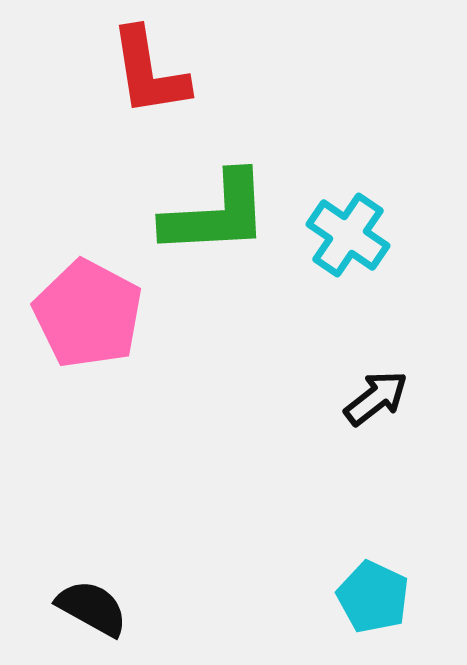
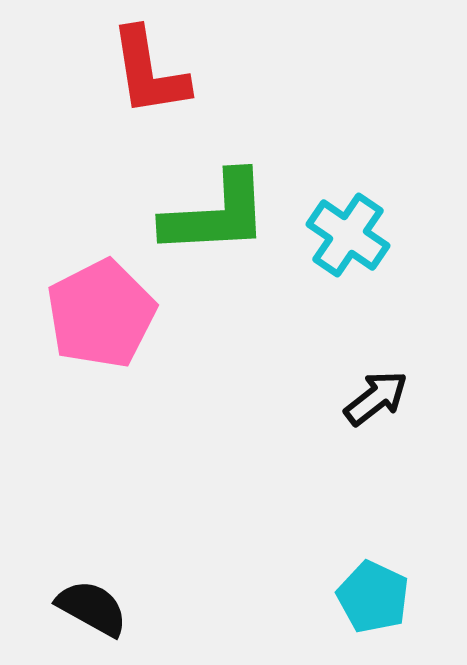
pink pentagon: moved 13 px right; rotated 17 degrees clockwise
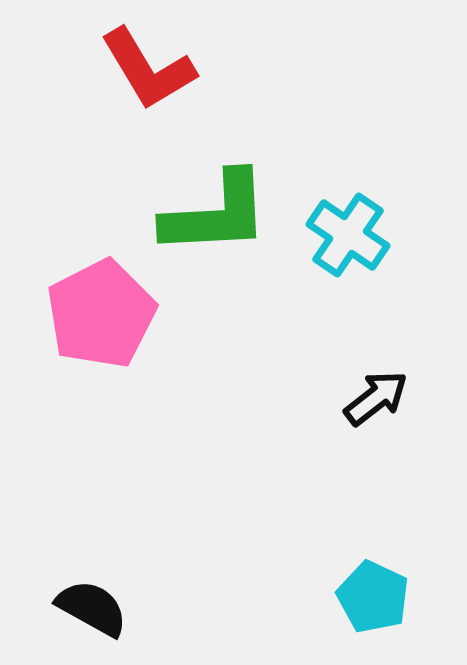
red L-shape: moved 1 px left, 3 px up; rotated 22 degrees counterclockwise
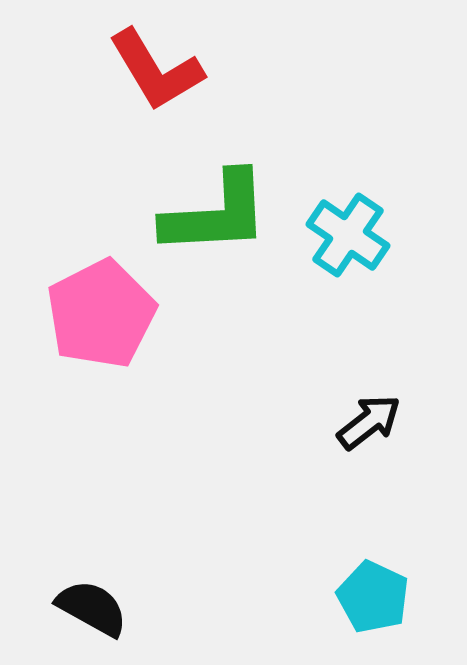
red L-shape: moved 8 px right, 1 px down
black arrow: moved 7 px left, 24 px down
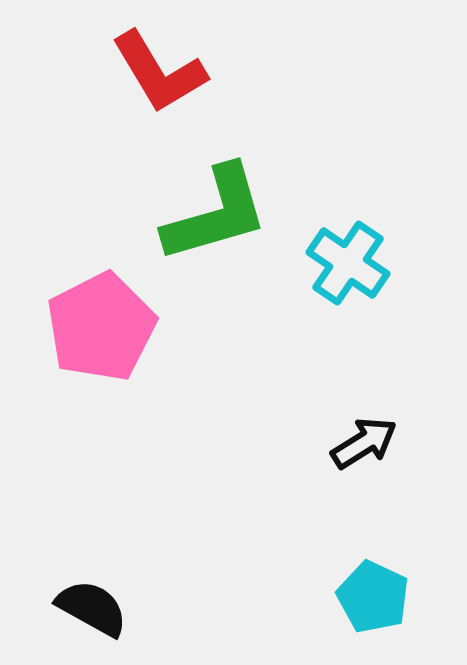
red L-shape: moved 3 px right, 2 px down
green L-shape: rotated 13 degrees counterclockwise
cyan cross: moved 28 px down
pink pentagon: moved 13 px down
black arrow: moved 5 px left, 21 px down; rotated 6 degrees clockwise
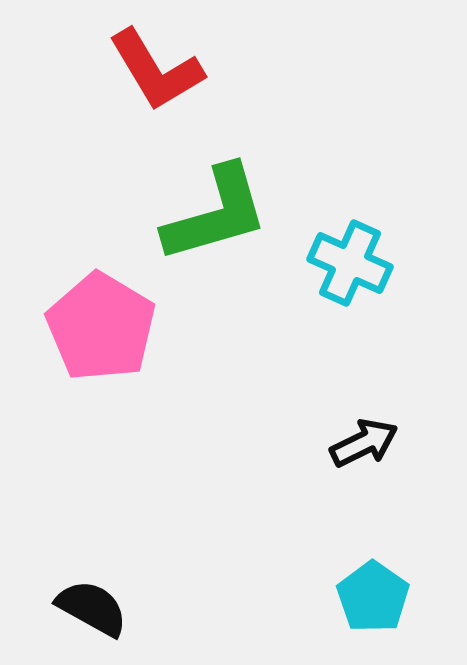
red L-shape: moved 3 px left, 2 px up
cyan cross: moved 2 px right; rotated 10 degrees counterclockwise
pink pentagon: rotated 14 degrees counterclockwise
black arrow: rotated 6 degrees clockwise
cyan pentagon: rotated 10 degrees clockwise
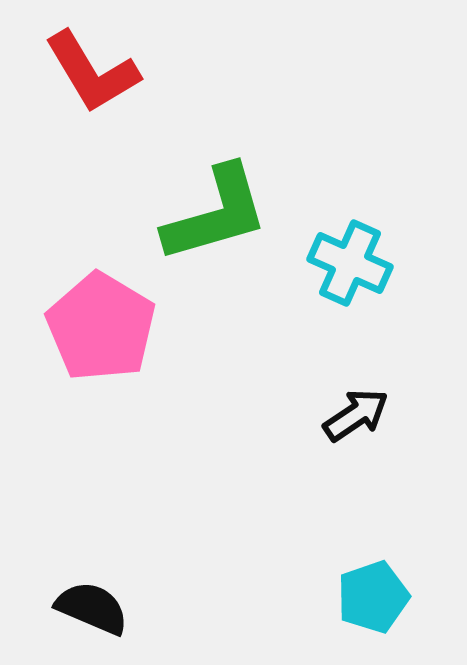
red L-shape: moved 64 px left, 2 px down
black arrow: moved 8 px left, 28 px up; rotated 8 degrees counterclockwise
cyan pentagon: rotated 18 degrees clockwise
black semicircle: rotated 6 degrees counterclockwise
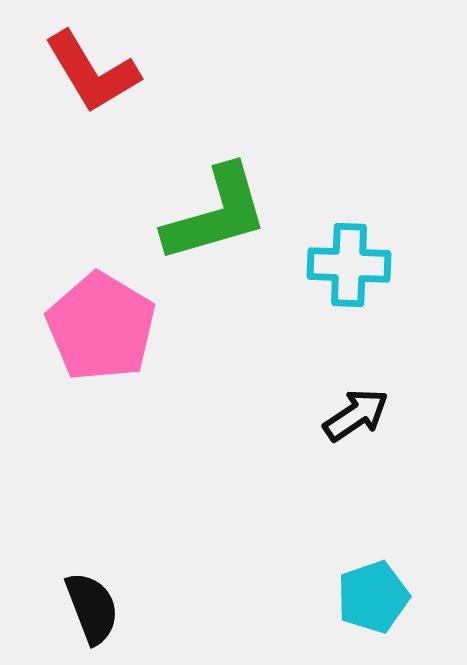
cyan cross: moved 1 px left, 2 px down; rotated 22 degrees counterclockwise
black semicircle: rotated 46 degrees clockwise
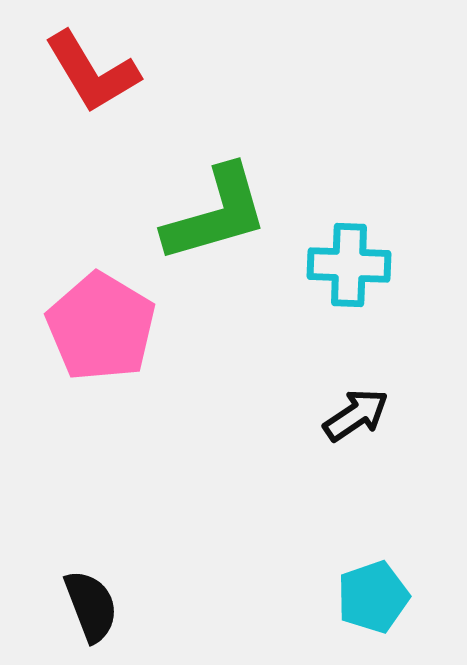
black semicircle: moved 1 px left, 2 px up
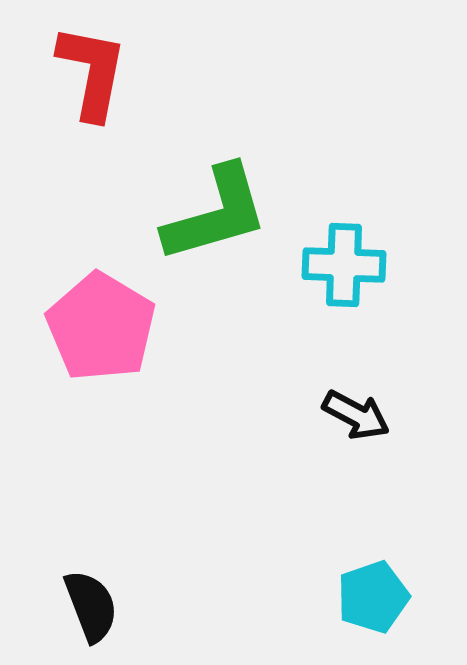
red L-shape: rotated 138 degrees counterclockwise
cyan cross: moved 5 px left
black arrow: rotated 62 degrees clockwise
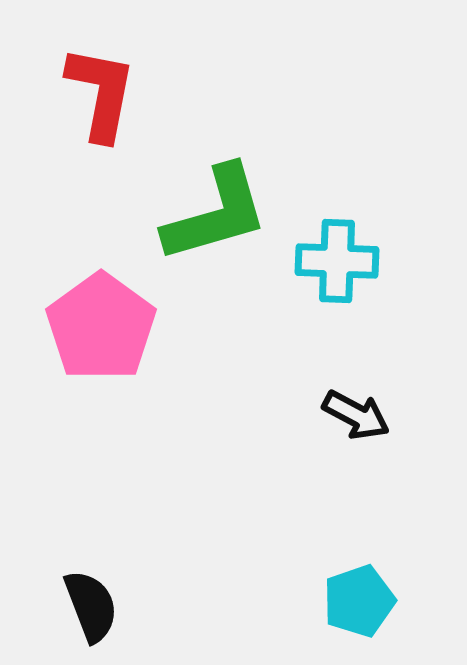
red L-shape: moved 9 px right, 21 px down
cyan cross: moved 7 px left, 4 px up
pink pentagon: rotated 5 degrees clockwise
cyan pentagon: moved 14 px left, 4 px down
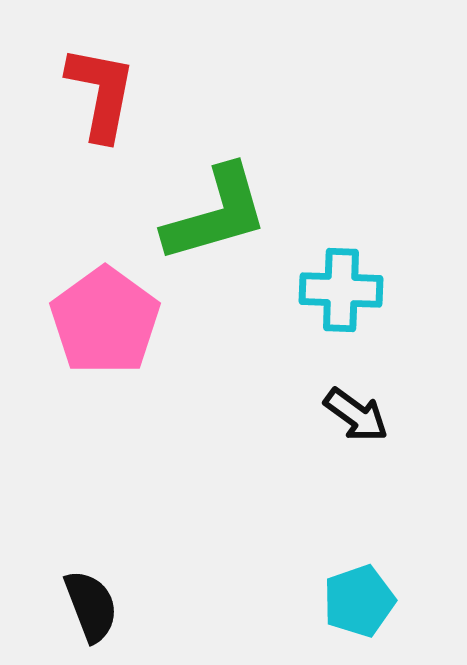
cyan cross: moved 4 px right, 29 px down
pink pentagon: moved 4 px right, 6 px up
black arrow: rotated 8 degrees clockwise
